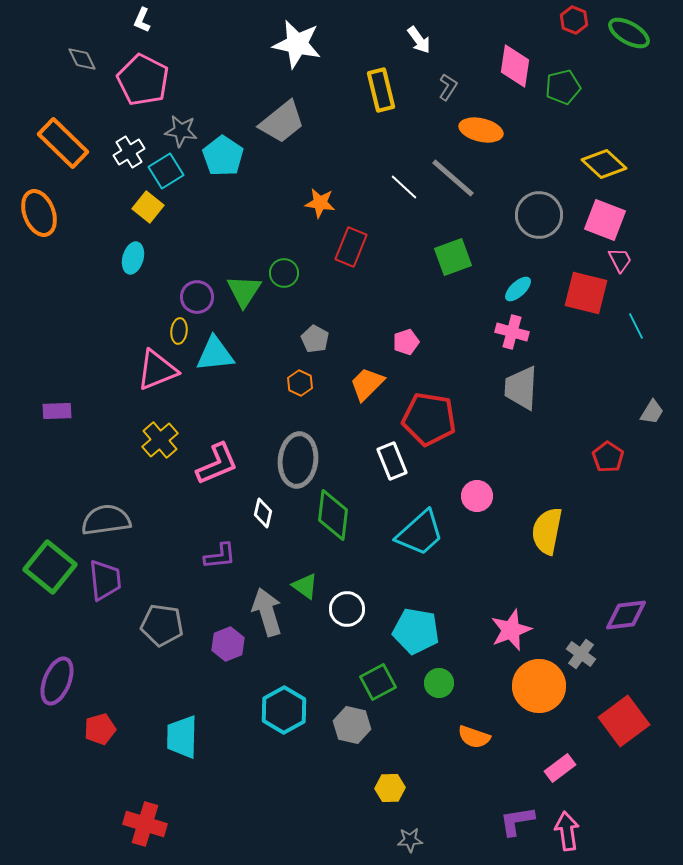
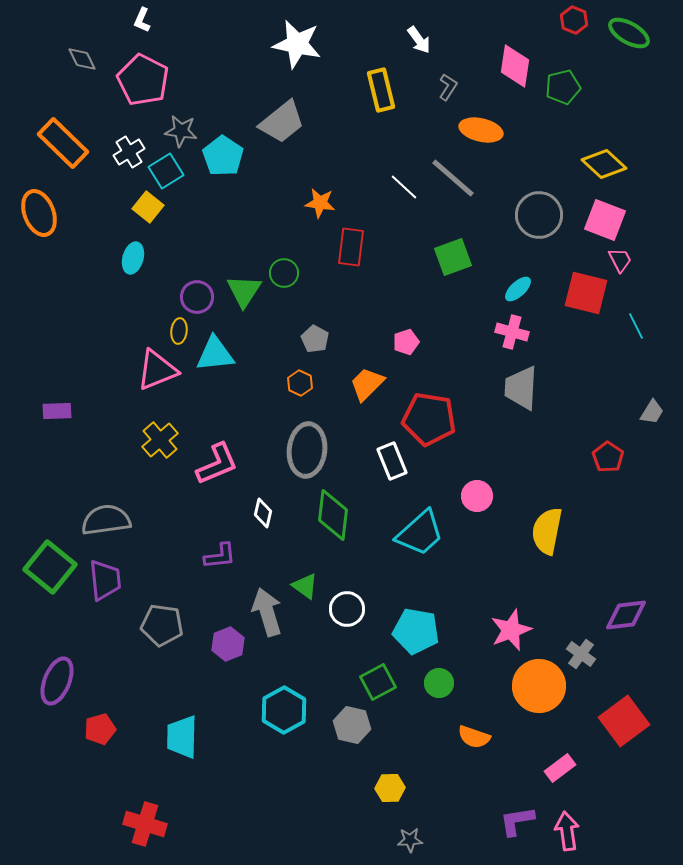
red rectangle at (351, 247): rotated 15 degrees counterclockwise
gray ellipse at (298, 460): moved 9 px right, 10 px up
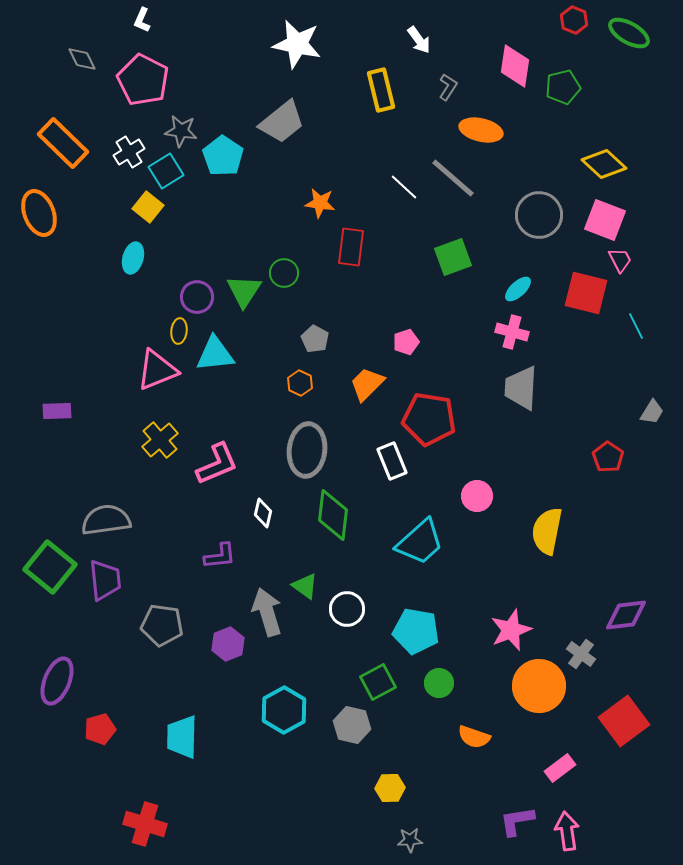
cyan trapezoid at (420, 533): moved 9 px down
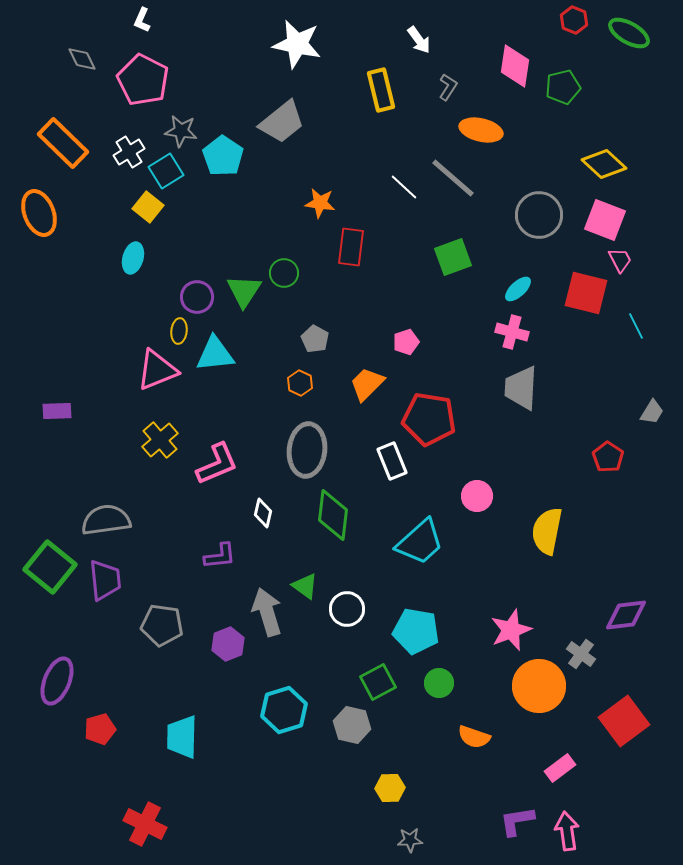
cyan hexagon at (284, 710): rotated 12 degrees clockwise
red cross at (145, 824): rotated 9 degrees clockwise
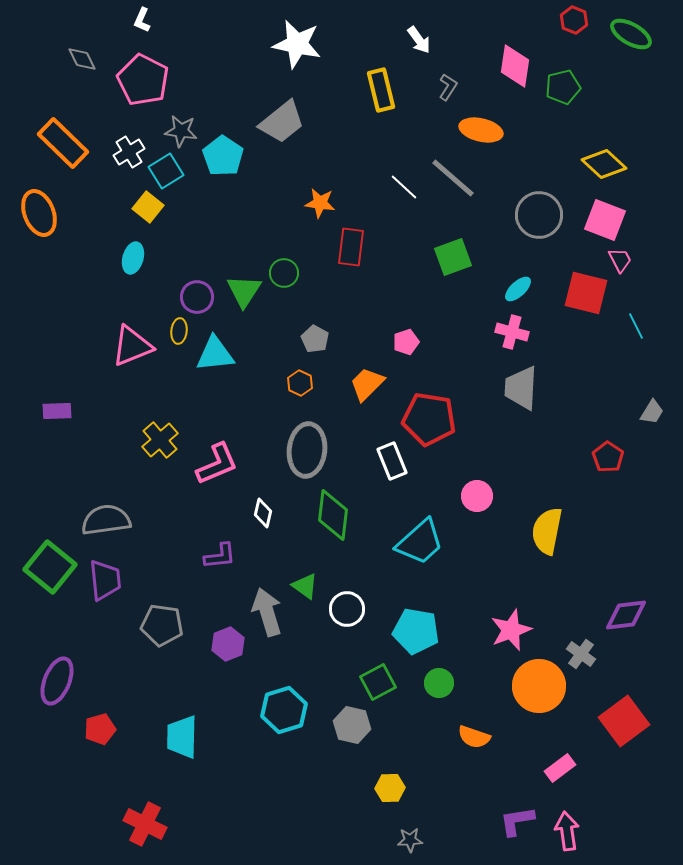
green ellipse at (629, 33): moved 2 px right, 1 px down
pink triangle at (157, 370): moved 25 px left, 24 px up
